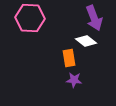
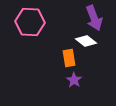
pink hexagon: moved 4 px down
purple star: rotated 28 degrees clockwise
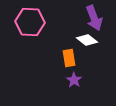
white diamond: moved 1 px right, 1 px up
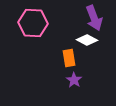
pink hexagon: moved 3 px right, 1 px down
white diamond: rotated 10 degrees counterclockwise
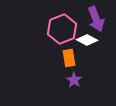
purple arrow: moved 2 px right, 1 px down
pink hexagon: moved 29 px right, 6 px down; rotated 24 degrees counterclockwise
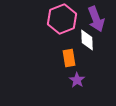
pink hexagon: moved 10 px up
white diamond: rotated 60 degrees clockwise
purple star: moved 3 px right
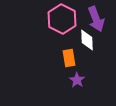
pink hexagon: rotated 12 degrees counterclockwise
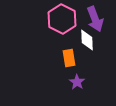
purple arrow: moved 1 px left
purple star: moved 2 px down
